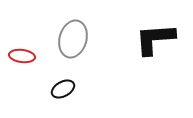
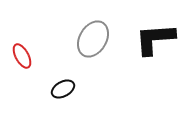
gray ellipse: moved 20 px right; rotated 15 degrees clockwise
red ellipse: rotated 55 degrees clockwise
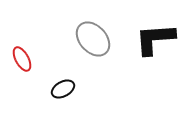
gray ellipse: rotated 72 degrees counterclockwise
red ellipse: moved 3 px down
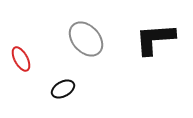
gray ellipse: moved 7 px left
red ellipse: moved 1 px left
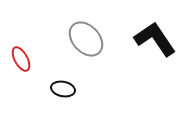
black L-shape: rotated 60 degrees clockwise
black ellipse: rotated 40 degrees clockwise
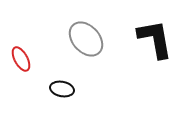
black L-shape: rotated 24 degrees clockwise
black ellipse: moved 1 px left
